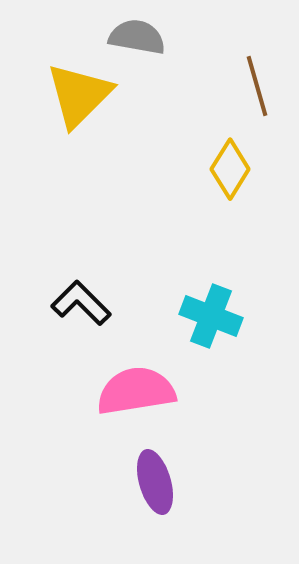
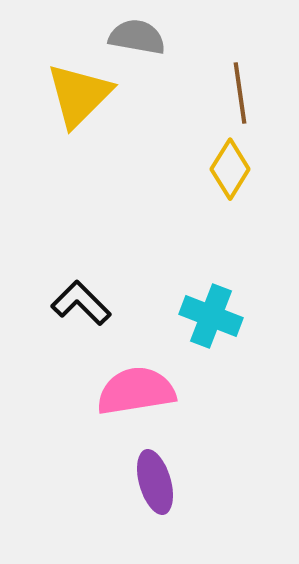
brown line: moved 17 px left, 7 px down; rotated 8 degrees clockwise
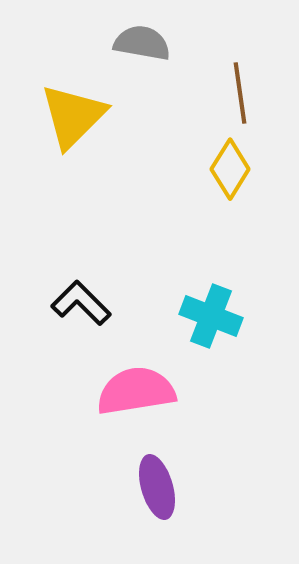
gray semicircle: moved 5 px right, 6 px down
yellow triangle: moved 6 px left, 21 px down
purple ellipse: moved 2 px right, 5 px down
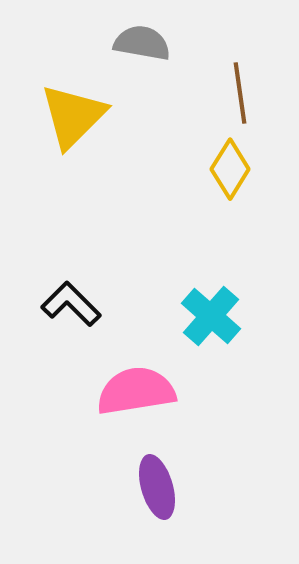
black L-shape: moved 10 px left, 1 px down
cyan cross: rotated 20 degrees clockwise
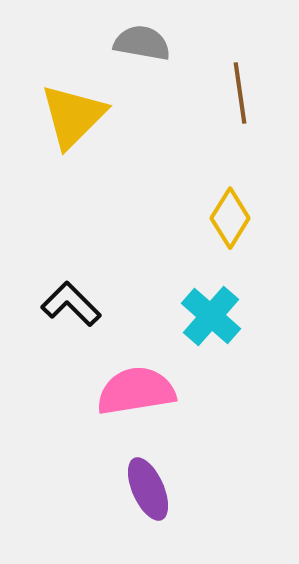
yellow diamond: moved 49 px down
purple ellipse: moved 9 px left, 2 px down; rotated 8 degrees counterclockwise
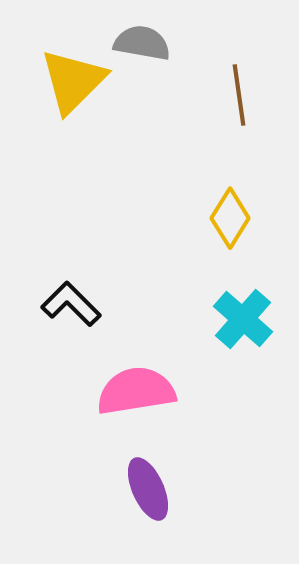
brown line: moved 1 px left, 2 px down
yellow triangle: moved 35 px up
cyan cross: moved 32 px right, 3 px down
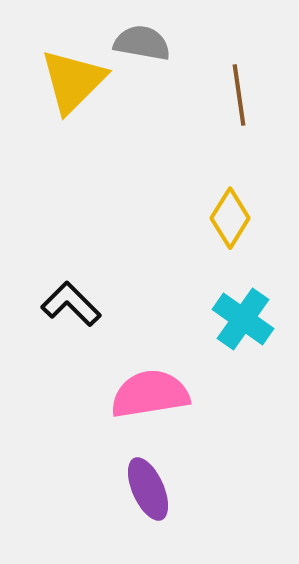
cyan cross: rotated 6 degrees counterclockwise
pink semicircle: moved 14 px right, 3 px down
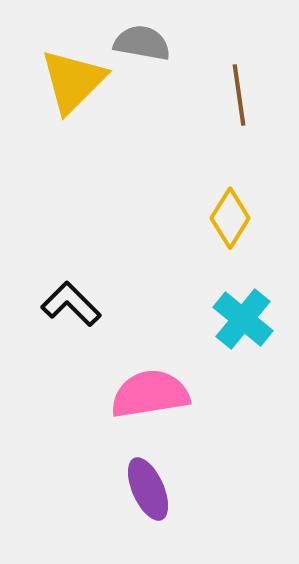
cyan cross: rotated 4 degrees clockwise
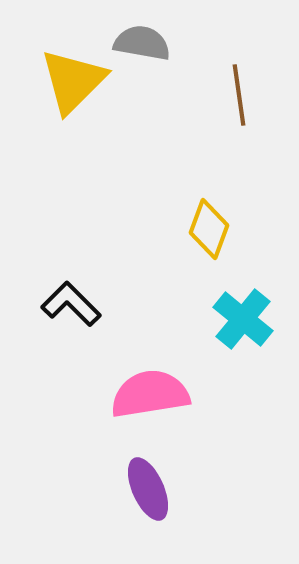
yellow diamond: moved 21 px left, 11 px down; rotated 12 degrees counterclockwise
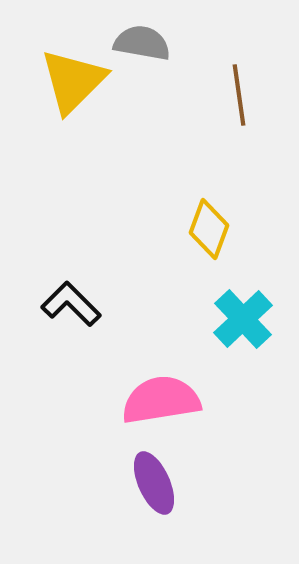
cyan cross: rotated 8 degrees clockwise
pink semicircle: moved 11 px right, 6 px down
purple ellipse: moved 6 px right, 6 px up
